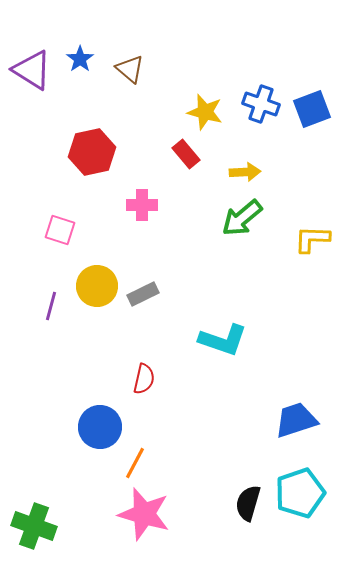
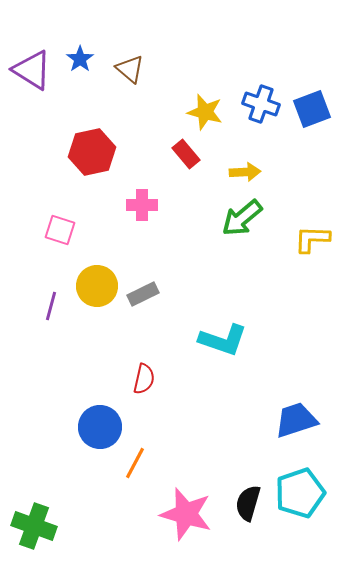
pink star: moved 42 px right
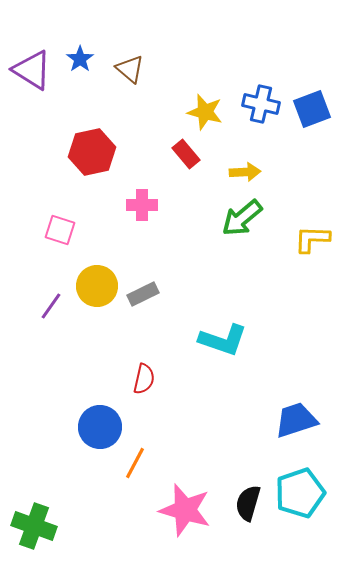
blue cross: rotated 6 degrees counterclockwise
purple line: rotated 20 degrees clockwise
pink star: moved 1 px left, 4 px up
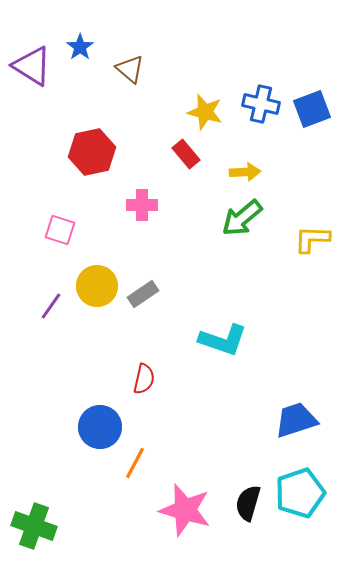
blue star: moved 12 px up
purple triangle: moved 4 px up
gray rectangle: rotated 8 degrees counterclockwise
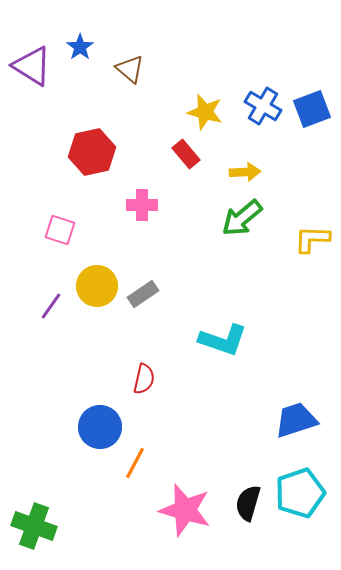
blue cross: moved 2 px right, 2 px down; rotated 18 degrees clockwise
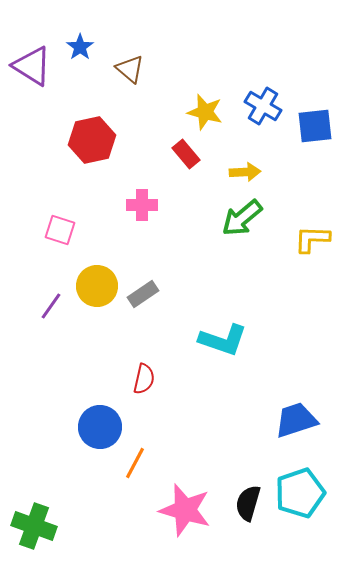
blue square: moved 3 px right, 17 px down; rotated 15 degrees clockwise
red hexagon: moved 12 px up
